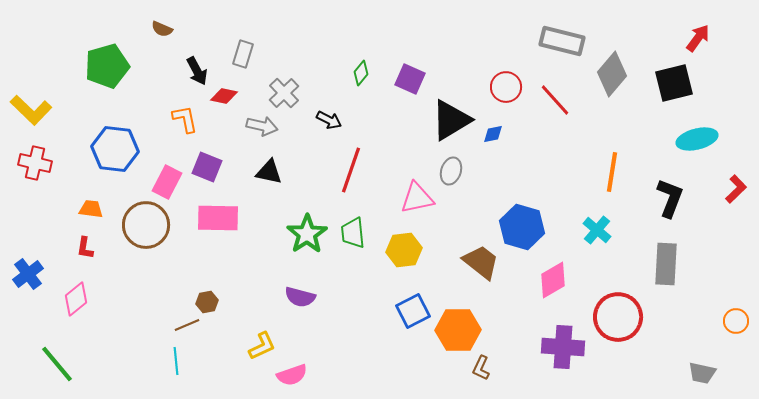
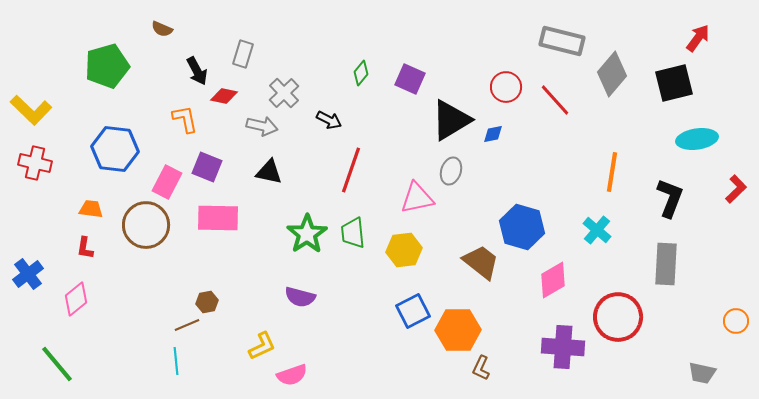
cyan ellipse at (697, 139): rotated 6 degrees clockwise
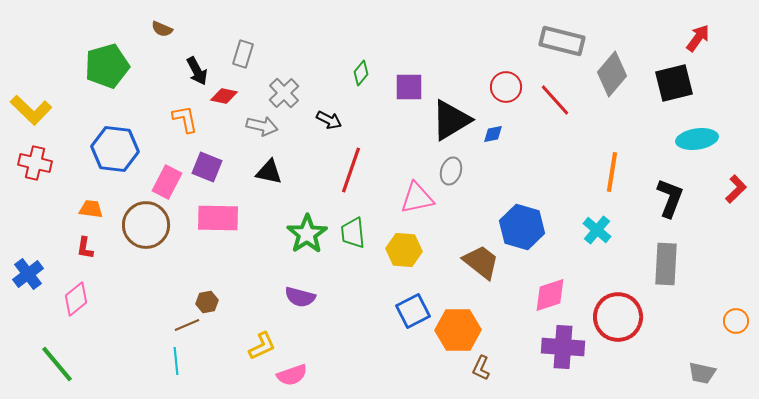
purple square at (410, 79): moved 1 px left, 8 px down; rotated 24 degrees counterclockwise
yellow hexagon at (404, 250): rotated 12 degrees clockwise
pink diamond at (553, 280): moved 3 px left, 15 px down; rotated 12 degrees clockwise
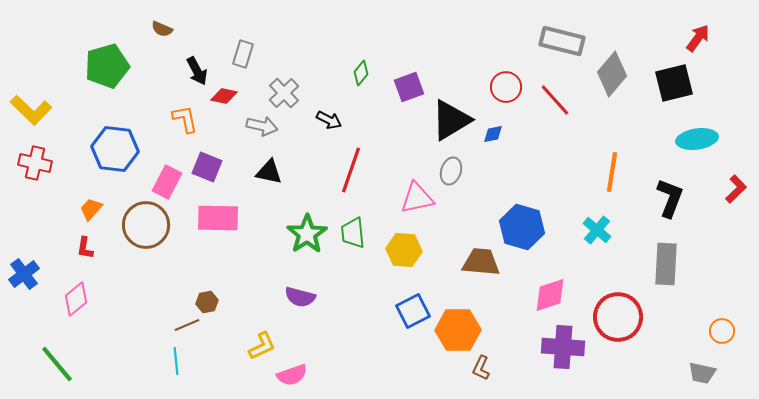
purple square at (409, 87): rotated 20 degrees counterclockwise
orange trapezoid at (91, 209): rotated 55 degrees counterclockwise
brown trapezoid at (481, 262): rotated 33 degrees counterclockwise
blue cross at (28, 274): moved 4 px left
orange circle at (736, 321): moved 14 px left, 10 px down
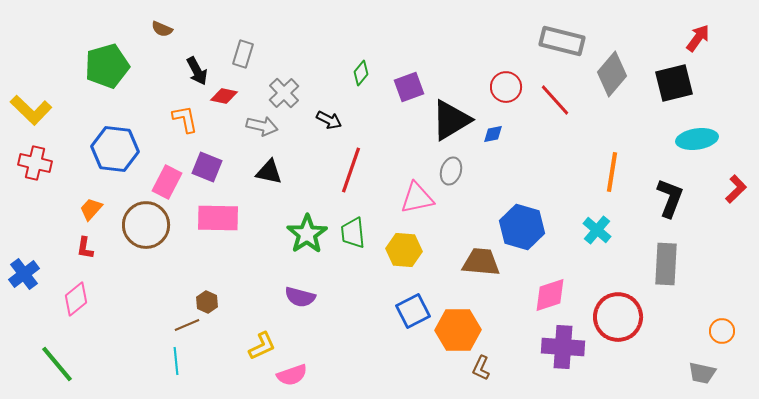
brown hexagon at (207, 302): rotated 25 degrees counterclockwise
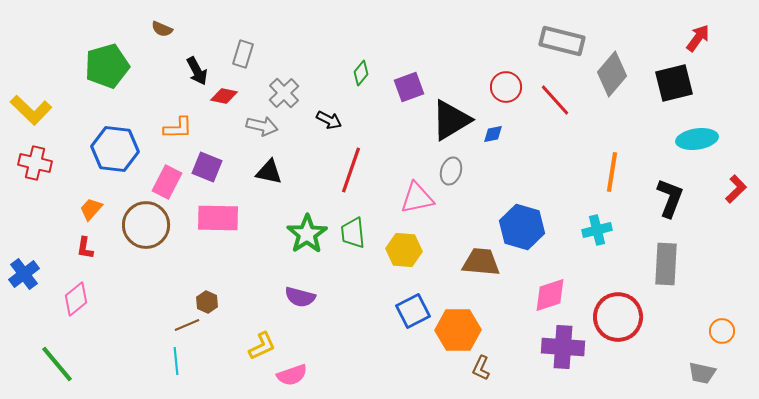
orange L-shape at (185, 119): moved 7 px left, 9 px down; rotated 100 degrees clockwise
cyan cross at (597, 230): rotated 36 degrees clockwise
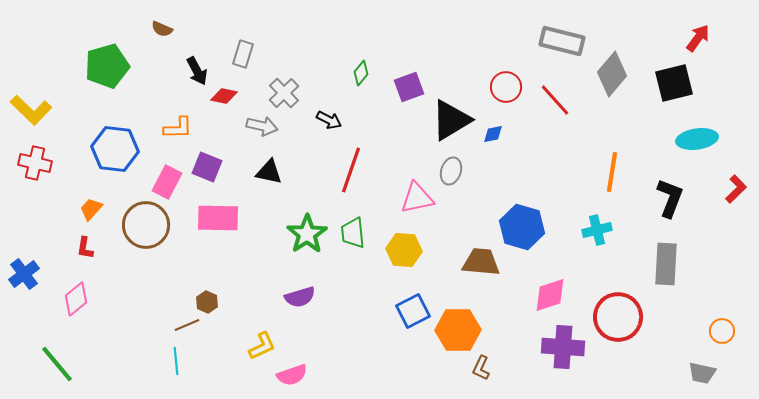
purple semicircle at (300, 297): rotated 32 degrees counterclockwise
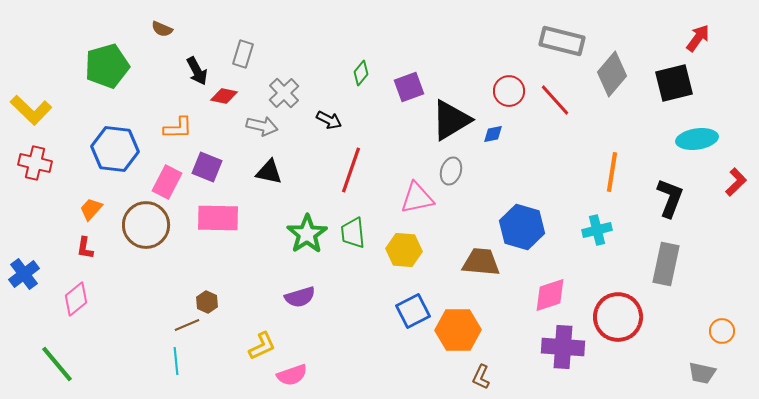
red circle at (506, 87): moved 3 px right, 4 px down
red L-shape at (736, 189): moved 7 px up
gray rectangle at (666, 264): rotated 9 degrees clockwise
brown L-shape at (481, 368): moved 9 px down
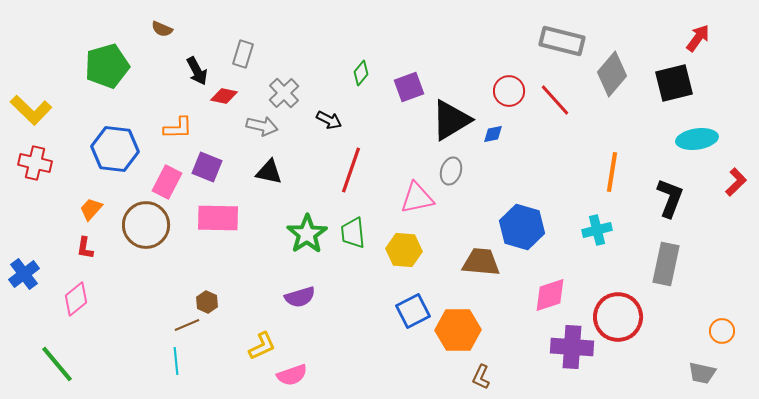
purple cross at (563, 347): moved 9 px right
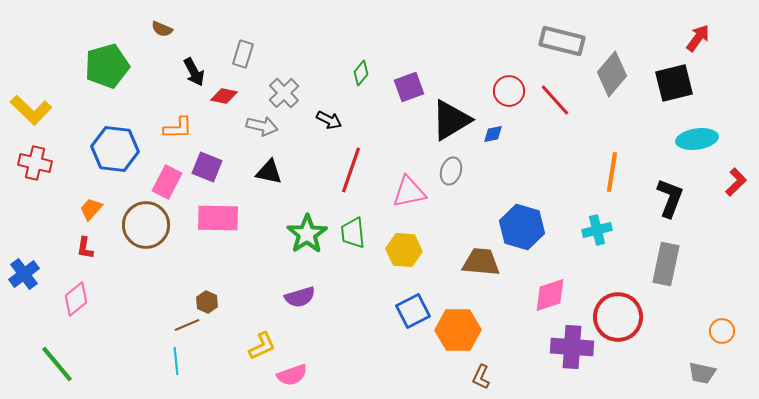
black arrow at (197, 71): moved 3 px left, 1 px down
pink triangle at (417, 198): moved 8 px left, 6 px up
